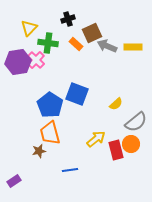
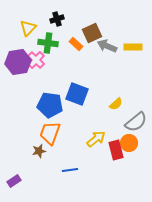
black cross: moved 11 px left
yellow triangle: moved 1 px left
blue pentagon: rotated 25 degrees counterclockwise
orange trapezoid: rotated 35 degrees clockwise
orange circle: moved 2 px left, 1 px up
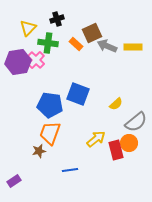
blue square: moved 1 px right
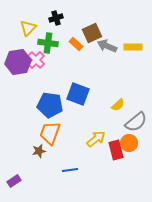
black cross: moved 1 px left, 1 px up
yellow semicircle: moved 2 px right, 1 px down
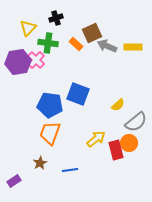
brown star: moved 1 px right, 12 px down; rotated 16 degrees counterclockwise
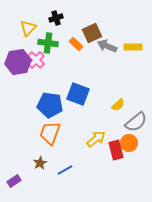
blue line: moved 5 px left; rotated 21 degrees counterclockwise
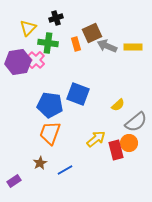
orange rectangle: rotated 32 degrees clockwise
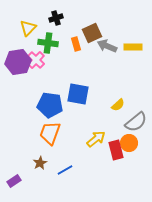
blue square: rotated 10 degrees counterclockwise
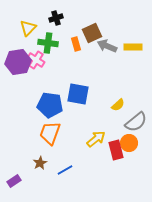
pink cross: rotated 12 degrees counterclockwise
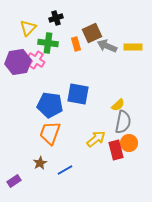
gray semicircle: moved 13 px left; rotated 40 degrees counterclockwise
